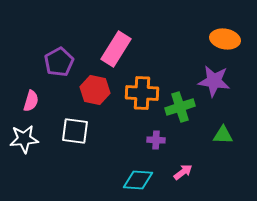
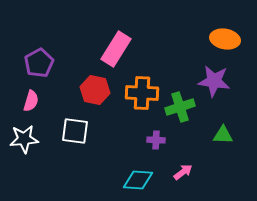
purple pentagon: moved 20 px left, 1 px down
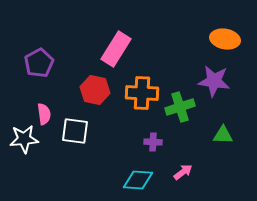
pink semicircle: moved 13 px right, 13 px down; rotated 25 degrees counterclockwise
purple cross: moved 3 px left, 2 px down
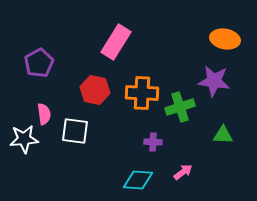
pink rectangle: moved 7 px up
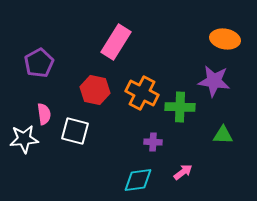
orange cross: rotated 24 degrees clockwise
green cross: rotated 20 degrees clockwise
white square: rotated 8 degrees clockwise
cyan diamond: rotated 12 degrees counterclockwise
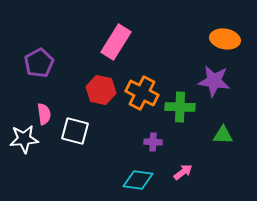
red hexagon: moved 6 px right
cyan diamond: rotated 16 degrees clockwise
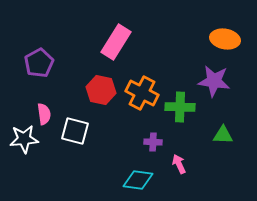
pink arrow: moved 4 px left, 8 px up; rotated 78 degrees counterclockwise
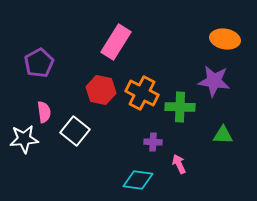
pink semicircle: moved 2 px up
white square: rotated 24 degrees clockwise
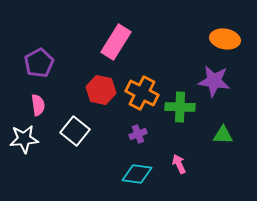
pink semicircle: moved 6 px left, 7 px up
purple cross: moved 15 px left, 8 px up; rotated 24 degrees counterclockwise
cyan diamond: moved 1 px left, 6 px up
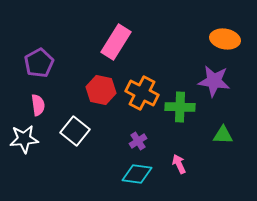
purple cross: moved 7 px down; rotated 12 degrees counterclockwise
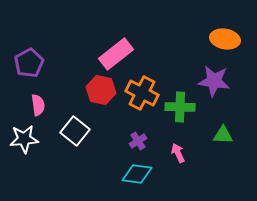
pink rectangle: moved 12 px down; rotated 20 degrees clockwise
purple pentagon: moved 10 px left
pink arrow: moved 1 px left, 11 px up
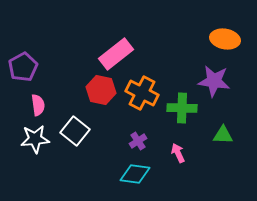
purple pentagon: moved 6 px left, 4 px down
green cross: moved 2 px right, 1 px down
white star: moved 11 px right
cyan diamond: moved 2 px left
